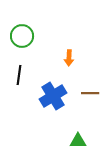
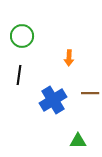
blue cross: moved 4 px down
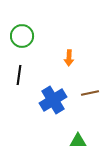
brown line: rotated 12 degrees counterclockwise
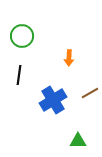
brown line: rotated 18 degrees counterclockwise
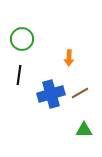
green circle: moved 3 px down
brown line: moved 10 px left
blue cross: moved 2 px left, 6 px up; rotated 16 degrees clockwise
green triangle: moved 6 px right, 11 px up
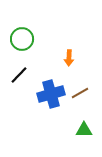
black line: rotated 36 degrees clockwise
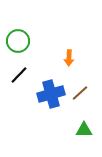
green circle: moved 4 px left, 2 px down
brown line: rotated 12 degrees counterclockwise
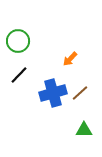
orange arrow: moved 1 px right, 1 px down; rotated 42 degrees clockwise
blue cross: moved 2 px right, 1 px up
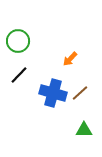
blue cross: rotated 32 degrees clockwise
